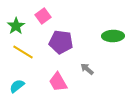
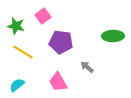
green star: rotated 24 degrees counterclockwise
gray arrow: moved 2 px up
cyan semicircle: moved 1 px up
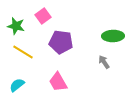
gray arrow: moved 17 px right, 5 px up; rotated 16 degrees clockwise
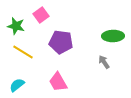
pink square: moved 2 px left, 1 px up
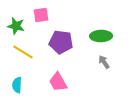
pink square: rotated 28 degrees clockwise
green ellipse: moved 12 px left
cyan semicircle: rotated 49 degrees counterclockwise
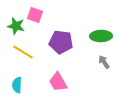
pink square: moved 6 px left; rotated 28 degrees clockwise
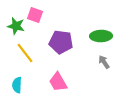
yellow line: moved 2 px right, 1 px down; rotated 20 degrees clockwise
